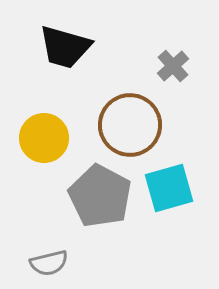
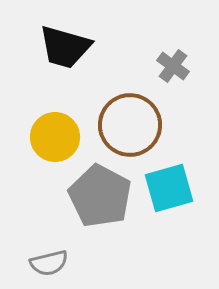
gray cross: rotated 12 degrees counterclockwise
yellow circle: moved 11 px right, 1 px up
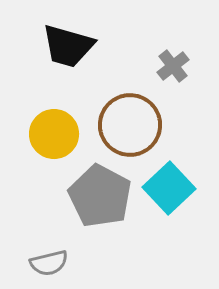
black trapezoid: moved 3 px right, 1 px up
gray cross: rotated 16 degrees clockwise
yellow circle: moved 1 px left, 3 px up
cyan square: rotated 27 degrees counterclockwise
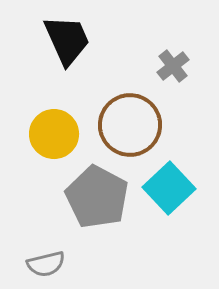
black trapezoid: moved 1 px left, 6 px up; rotated 130 degrees counterclockwise
gray pentagon: moved 3 px left, 1 px down
gray semicircle: moved 3 px left, 1 px down
